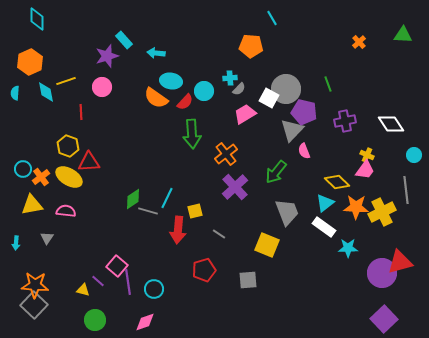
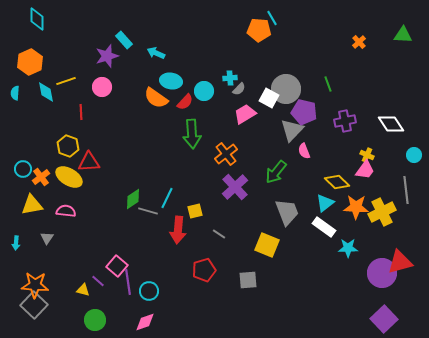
orange pentagon at (251, 46): moved 8 px right, 16 px up
cyan arrow at (156, 53): rotated 18 degrees clockwise
cyan circle at (154, 289): moved 5 px left, 2 px down
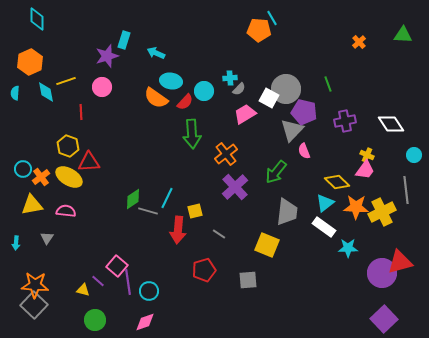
cyan rectangle at (124, 40): rotated 60 degrees clockwise
gray trapezoid at (287, 212): rotated 28 degrees clockwise
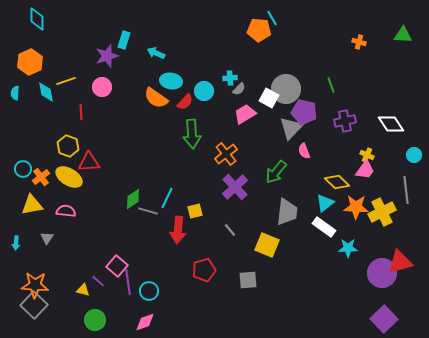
orange cross at (359, 42): rotated 32 degrees counterclockwise
green line at (328, 84): moved 3 px right, 1 px down
gray triangle at (292, 130): moved 1 px left, 2 px up
gray line at (219, 234): moved 11 px right, 4 px up; rotated 16 degrees clockwise
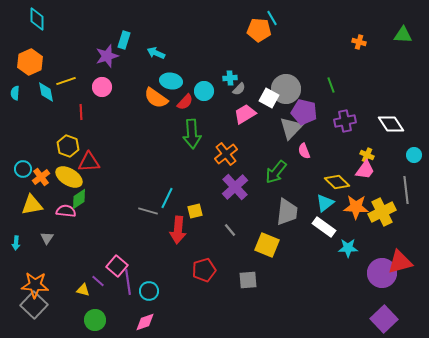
green diamond at (133, 199): moved 54 px left
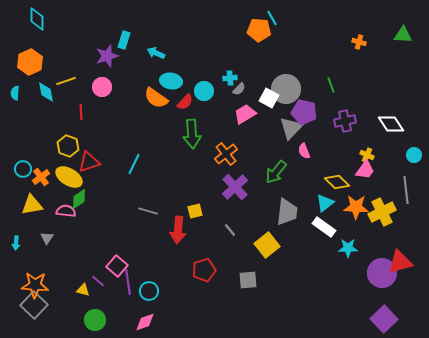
red triangle at (89, 162): rotated 15 degrees counterclockwise
cyan line at (167, 198): moved 33 px left, 34 px up
yellow square at (267, 245): rotated 30 degrees clockwise
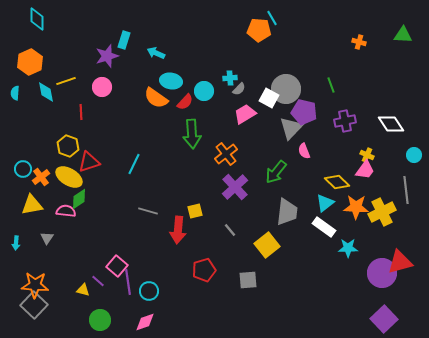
green circle at (95, 320): moved 5 px right
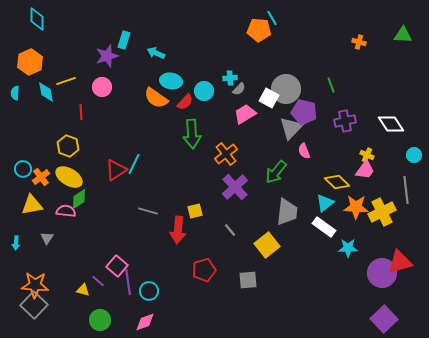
red triangle at (89, 162): moved 27 px right, 8 px down; rotated 15 degrees counterclockwise
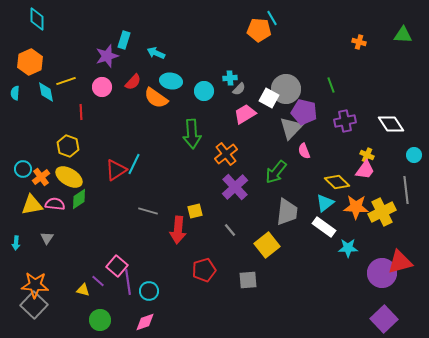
red semicircle at (185, 102): moved 52 px left, 20 px up
pink semicircle at (66, 211): moved 11 px left, 7 px up
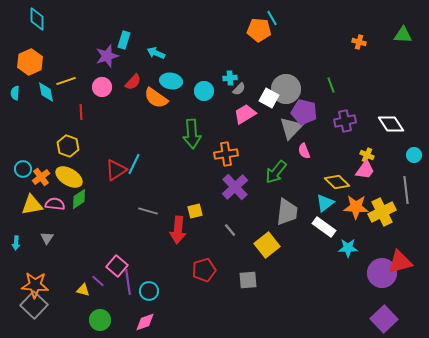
orange cross at (226, 154): rotated 30 degrees clockwise
